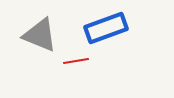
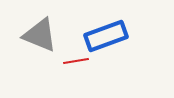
blue rectangle: moved 8 px down
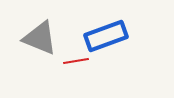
gray triangle: moved 3 px down
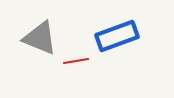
blue rectangle: moved 11 px right
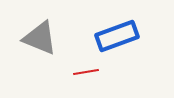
red line: moved 10 px right, 11 px down
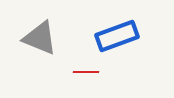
red line: rotated 10 degrees clockwise
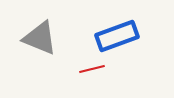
red line: moved 6 px right, 3 px up; rotated 15 degrees counterclockwise
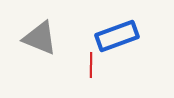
red line: moved 1 px left, 4 px up; rotated 75 degrees counterclockwise
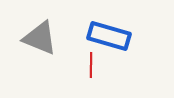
blue rectangle: moved 8 px left; rotated 36 degrees clockwise
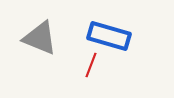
red line: rotated 20 degrees clockwise
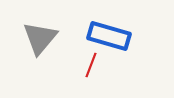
gray triangle: rotated 48 degrees clockwise
